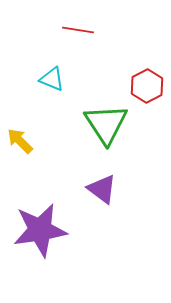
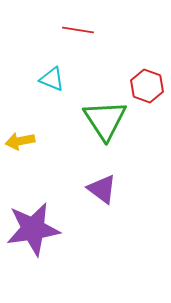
red hexagon: rotated 12 degrees counterclockwise
green triangle: moved 1 px left, 4 px up
yellow arrow: rotated 56 degrees counterclockwise
purple star: moved 7 px left, 1 px up
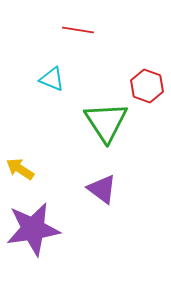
green triangle: moved 1 px right, 2 px down
yellow arrow: moved 28 px down; rotated 44 degrees clockwise
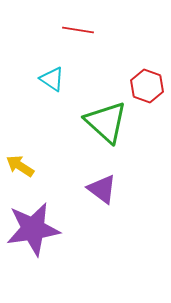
cyan triangle: rotated 12 degrees clockwise
green triangle: rotated 15 degrees counterclockwise
yellow arrow: moved 3 px up
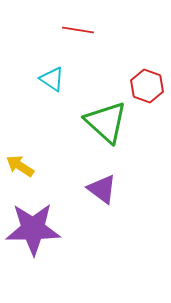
purple star: rotated 8 degrees clockwise
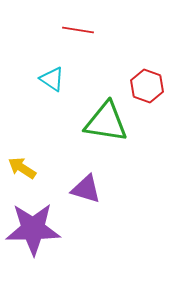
green triangle: rotated 33 degrees counterclockwise
yellow arrow: moved 2 px right, 2 px down
purple triangle: moved 16 px left; rotated 20 degrees counterclockwise
